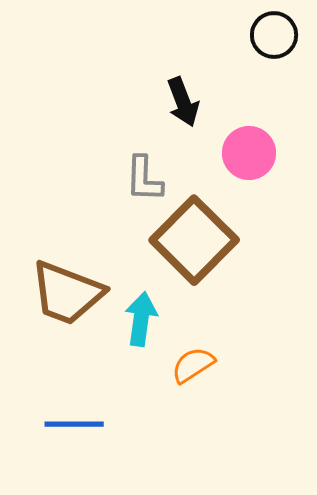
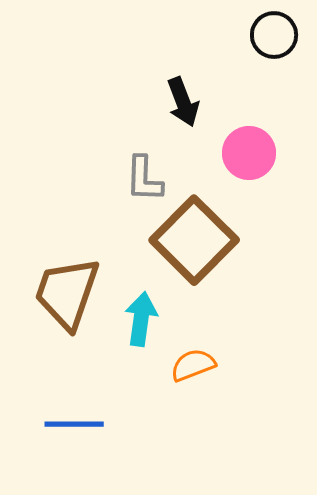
brown trapezoid: rotated 88 degrees clockwise
orange semicircle: rotated 12 degrees clockwise
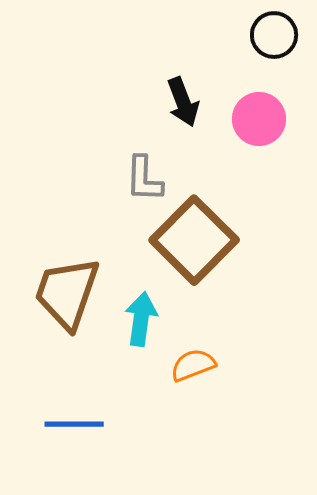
pink circle: moved 10 px right, 34 px up
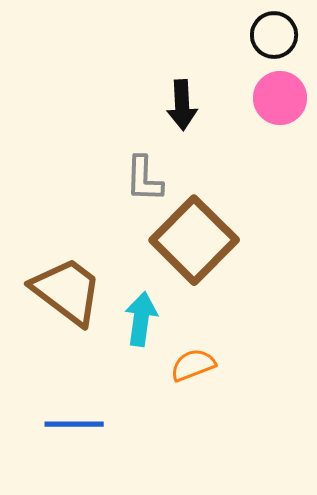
black arrow: moved 1 px left, 3 px down; rotated 18 degrees clockwise
pink circle: moved 21 px right, 21 px up
brown trapezoid: moved 2 px up; rotated 108 degrees clockwise
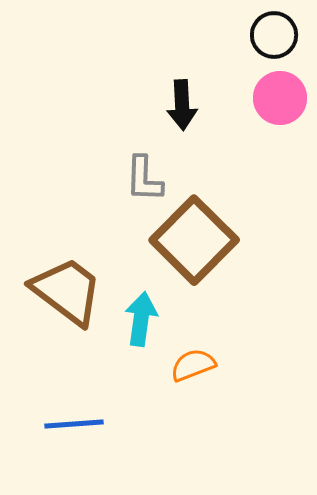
blue line: rotated 4 degrees counterclockwise
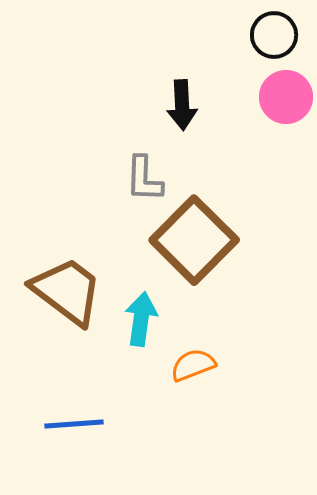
pink circle: moved 6 px right, 1 px up
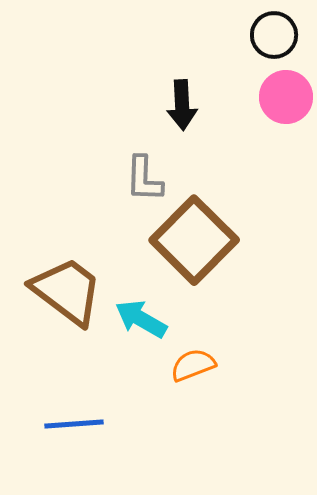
cyan arrow: rotated 68 degrees counterclockwise
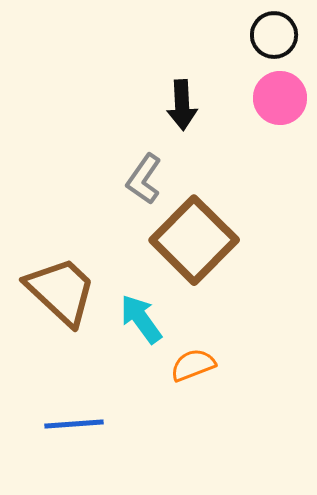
pink circle: moved 6 px left, 1 px down
gray L-shape: rotated 33 degrees clockwise
brown trapezoid: moved 6 px left; rotated 6 degrees clockwise
cyan arrow: rotated 24 degrees clockwise
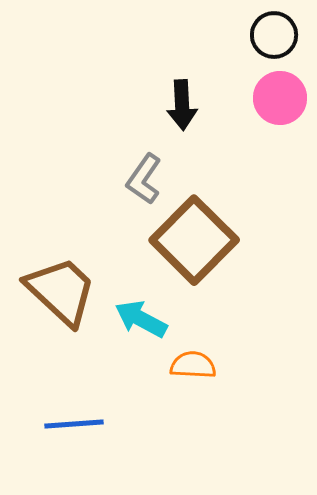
cyan arrow: rotated 26 degrees counterclockwise
orange semicircle: rotated 24 degrees clockwise
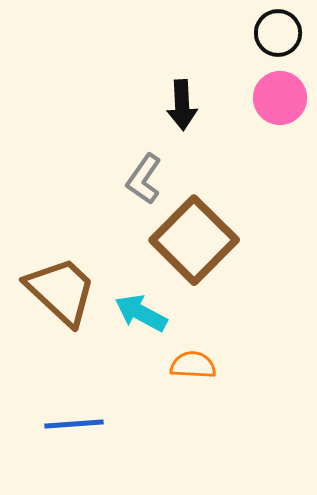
black circle: moved 4 px right, 2 px up
cyan arrow: moved 6 px up
